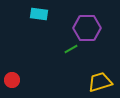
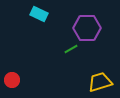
cyan rectangle: rotated 18 degrees clockwise
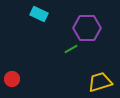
red circle: moved 1 px up
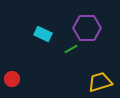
cyan rectangle: moved 4 px right, 20 px down
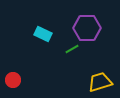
green line: moved 1 px right
red circle: moved 1 px right, 1 px down
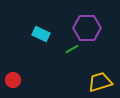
cyan rectangle: moved 2 px left
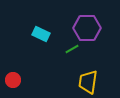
yellow trapezoid: moved 12 px left; rotated 65 degrees counterclockwise
